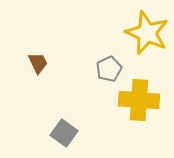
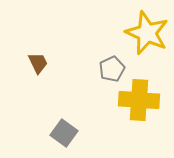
gray pentagon: moved 3 px right
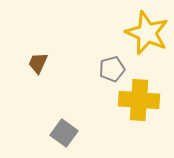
brown trapezoid: rotated 130 degrees counterclockwise
gray pentagon: rotated 10 degrees clockwise
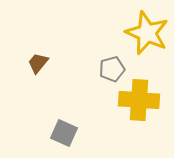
brown trapezoid: rotated 15 degrees clockwise
gray square: rotated 12 degrees counterclockwise
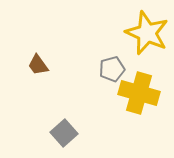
brown trapezoid: moved 2 px down; rotated 75 degrees counterclockwise
yellow cross: moved 7 px up; rotated 12 degrees clockwise
gray square: rotated 24 degrees clockwise
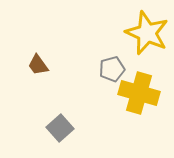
gray square: moved 4 px left, 5 px up
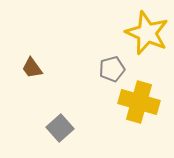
brown trapezoid: moved 6 px left, 3 px down
yellow cross: moved 9 px down
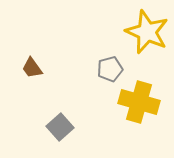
yellow star: moved 1 px up
gray pentagon: moved 2 px left
gray square: moved 1 px up
